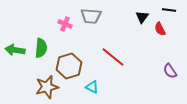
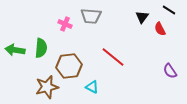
black line: rotated 24 degrees clockwise
brown hexagon: rotated 10 degrees clockwise
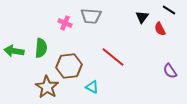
pink cross: moved 1 px up
green arrow: moved 1 px left, 1 px down
brown star: rotated 25 degrees counterclockwise
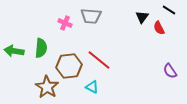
red semicircle: moved 1 px left, 1 px up
red line: moved 14 px left, 3 px down
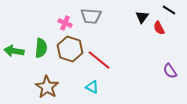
brown hexagon: moved 1 px right, 17 px up; rotated 25 degrees clockwise
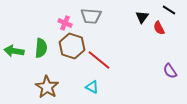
brown hexagon: moved 2 px right, 3 px up
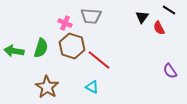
green semicircle: rotated 12 degrees clockwise
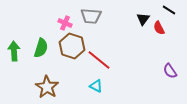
black triangle: moved 1 px right, 2 px down
green arrow: rotated 78 degrees clockwise
cyan triangle: moved 4 px right, 1 px up
